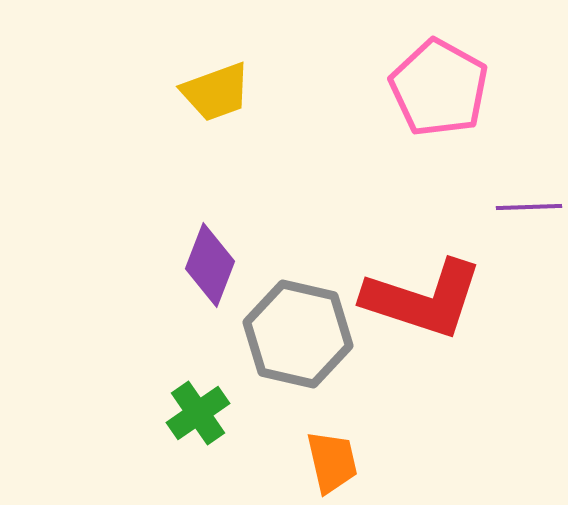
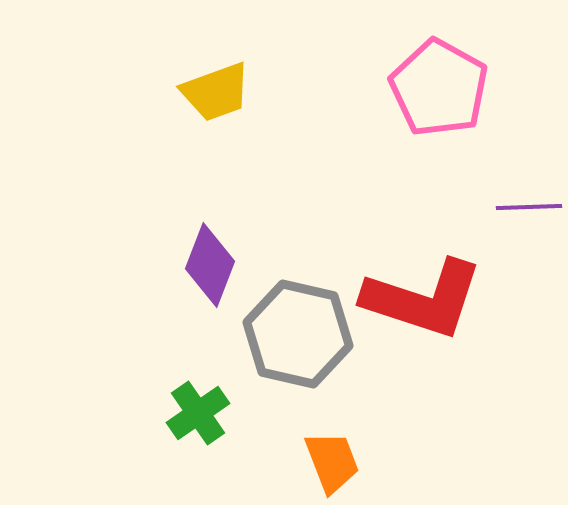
orange trapezoid: rotated 8 degrees counterclockwise
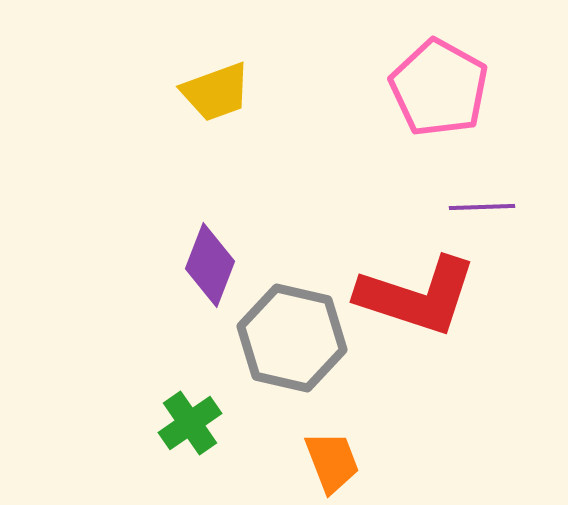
purple line: moved 47 px left
red L-shape: moved 6 px left, 3 px up
gray hexagon: moved 6 px left, 4 px down
green cross: moved 8 px left, 10 px down
